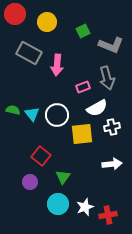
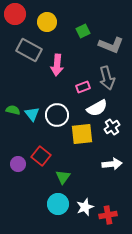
gray rectangle: moved 3 px up
white cross: rotated 21 degrees counterclockwise
purple circle: moved 12 px left, 18 px up
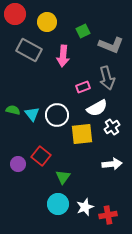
pink arrow: moved 6 px right, 9 px up
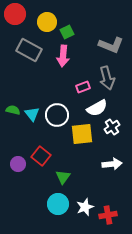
green square: moved 16 px left, 1 px down
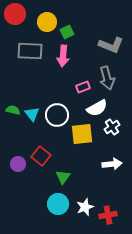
gray rectangle: moved 1 px right, 1 px down; rotated 25 degrees counterclockwise
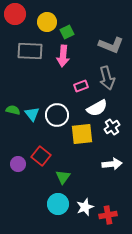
pink rectangle: moved 2 px left, 1 px up
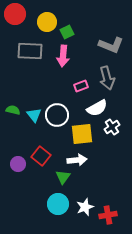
cyan triangle: moved 2 px right, 1 px down
white arrow: moved 35 px left, 4 px up
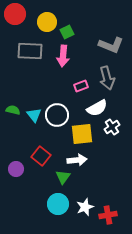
purple circle: moved 2 px left, 5 px down
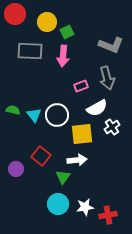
white star: rotated 12 degrees clockwise
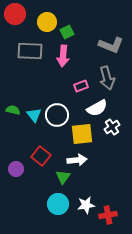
white star: moved 1 px right, 2 px up
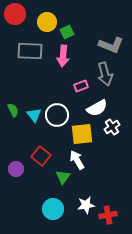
gray arrow: moved 2 px left, 4 px up
green semicircle: rotated 48 degrees clockwise
white arrow: rotated 114 degrees counterclockwise
cyan circle: moved 5 px left, 5 px down
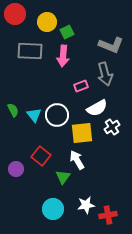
yellow square: moved 1 px up
